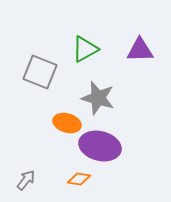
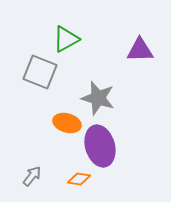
green triangle: moved 19 px left, 10 px up
purple ellipse: rotated 60 degrees clockwise
gray arrow: moved 6 px right, 4 px up
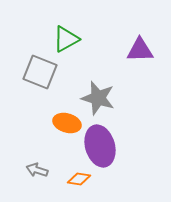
gray arrow: moved 5 px right, 6 px up; rotated 110 degrees counterclockwise
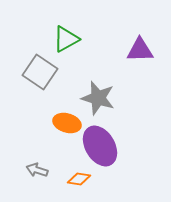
gray square: rotated 12 degrees clockwise
purple ellipse: rotated 15 degrees counterclockwise
